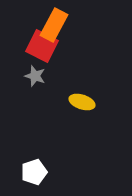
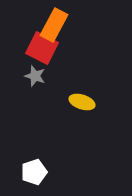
red square: moved 2 px down
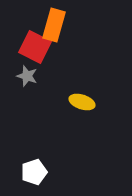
orange rectangle: rotated 12 degrees counterclockwise
red square: moved 7 px left, 1 px up
gray star: moved 8 px left
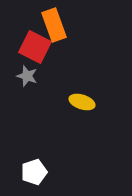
orange rectangle: rotated 36 degrees counterclockwise
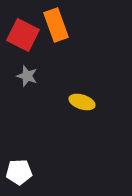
orange rectangle: moved 2 px right
red square: moved 12 px left, 12 px up
white pentagon: moved 15 px left; rotated 15 degrees clockwise
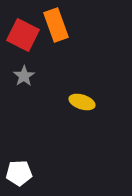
gray star: moved 3 px left; rotated 20 degrees clockwise
white pentagon: moved 1 px down
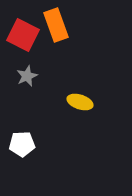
gray star: moved 3 px right; rotated 10 degrees clockwise
yellow ellipse: moved 2 px left
white pentagon: moved 3 px right, 29 px up
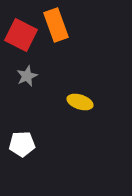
red square: moved 2 px left
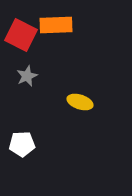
orange rectangle: rotated 72 degrees counterclockwise
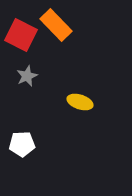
orange rectangle: rotated 48 degrees clockwise
